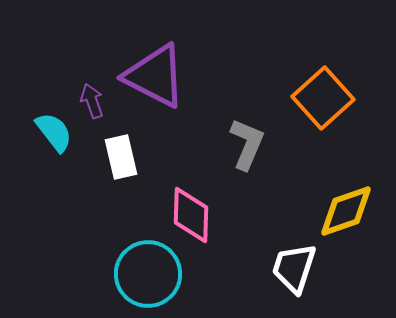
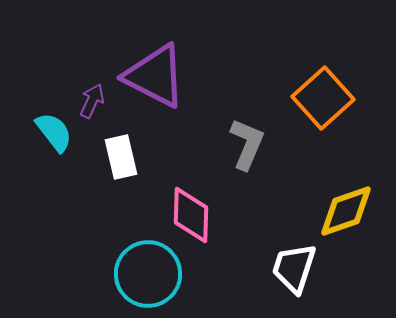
purple arrow: rotated 44 degrees clockwise
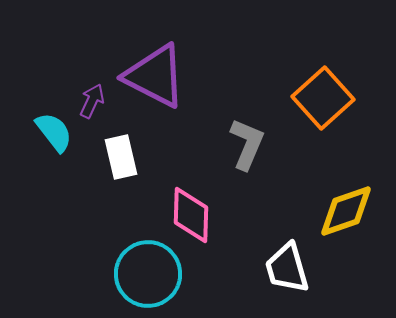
white trapezoid: moved 7 px left; rotated 34 degrees counterclockwise
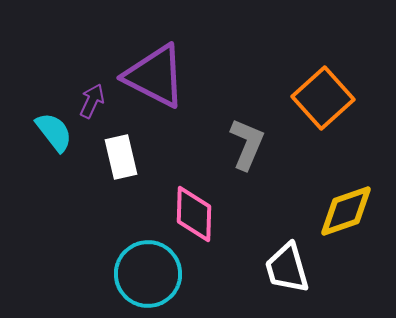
pink diamond: moved 3 px right, 1 px up
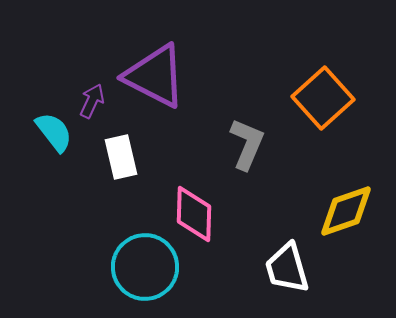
cyan circle: moved 3 px left, 7 px up
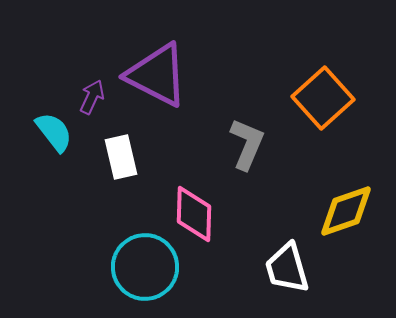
purple triangle: moved 2 px right, 1 px up
purple arrow: moved 4 px up
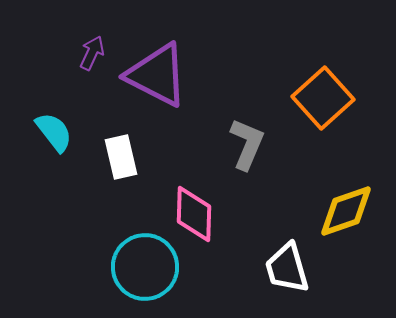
purple arrow: moved 44 px up
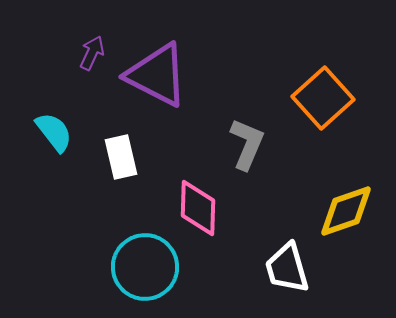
pink diamond: moved 4 px right, 6 px up
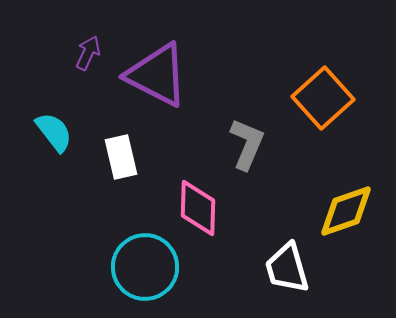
purple arrow: moved 4 px left
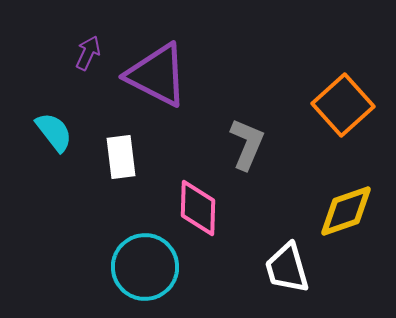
orange square: moved 20 px right, 7 px down
white rectangle: rotated 6 degrees clockwise
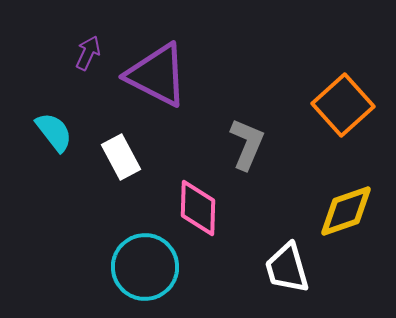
white rectangle: rotated 21 degrees counterclockwise
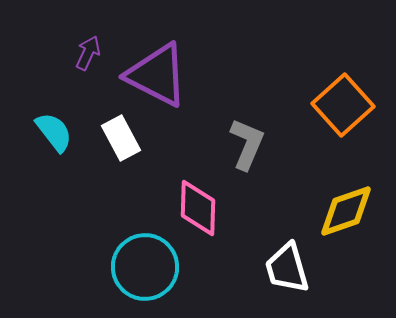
white rectangle: moved 19 px up
